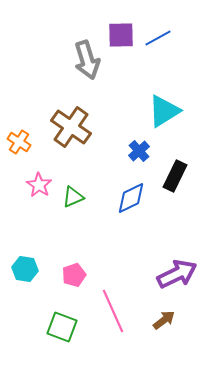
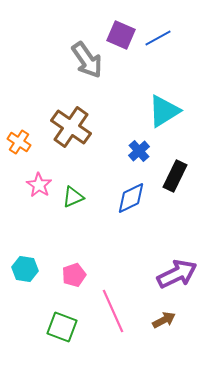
purple square: rotated 24 degrees clockwise
gray arrow: rotated 18 degrees counterclockwise
brown arrow: rotated 10 degrees clockwise
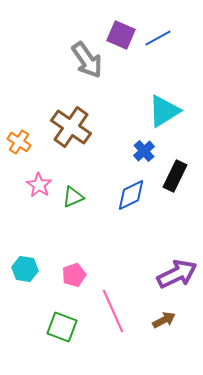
blue cross: moved 5 px right
blue diamond: moved 3 px up
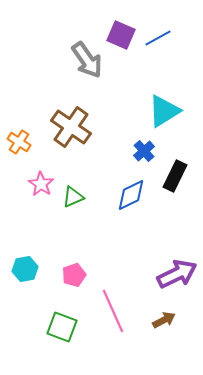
pink star: moved 2 px right, 1 px up
cyan hexagon: rotated 20 degrees counterclockwise
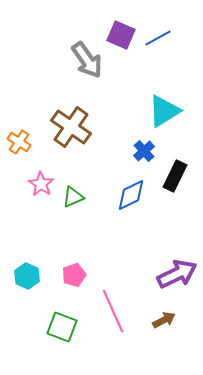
cyan hexagon: moved 2 px right, 7 px down; rotated 25 degrees counterclockwise
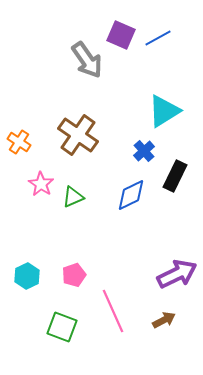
brown cross: moved 7 px right, 8 px down
cyan hexagon: rotated 10 degrees clockwise
